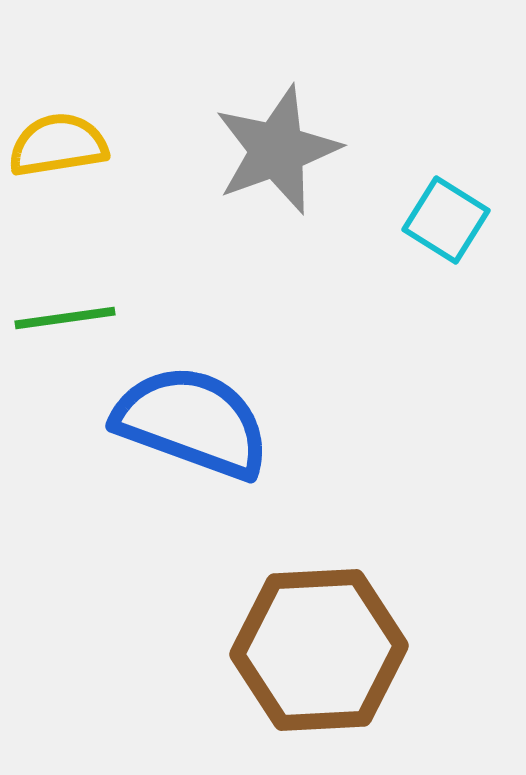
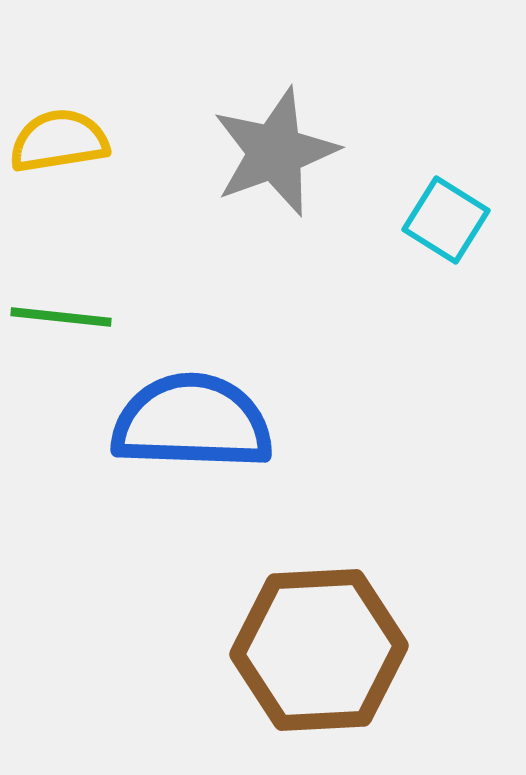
yellow semicircle: moved 1 px right, 4 px up
gray star: moved 2 px left, 2 px down
green line: moved 4 px left, 1 px up; rotated 14 degrees clockwise
blue semicircle: rotated 18 degrees counterclockwise
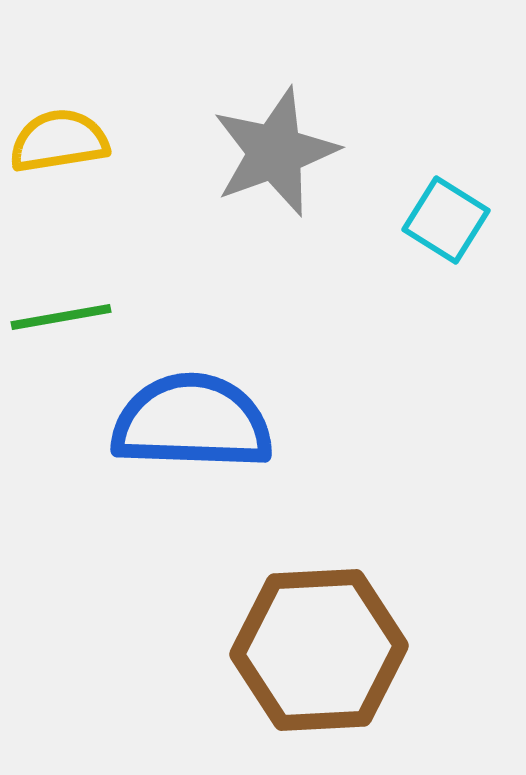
green line: rotated 16 degrees counterclockwise
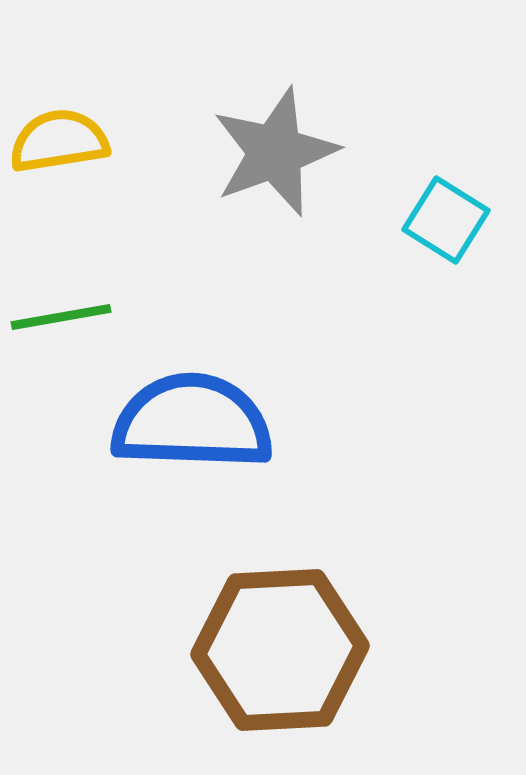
brown hexagon: moved 39 px left
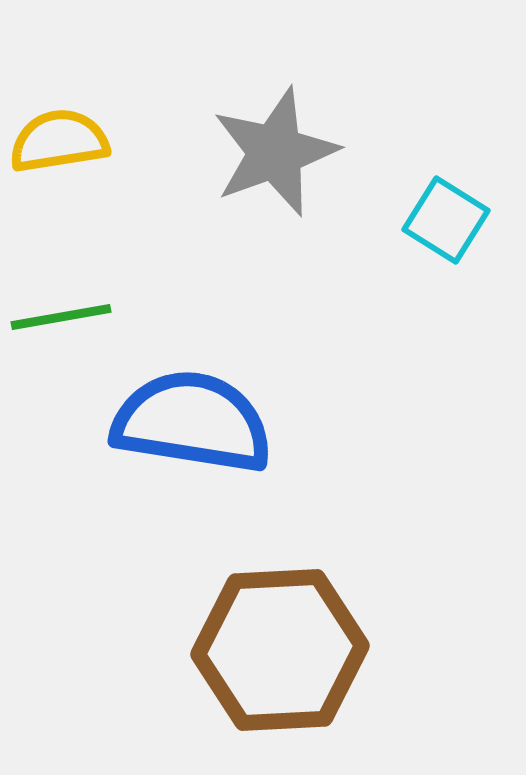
blue semicircle: rotated 7 degrees clockwise
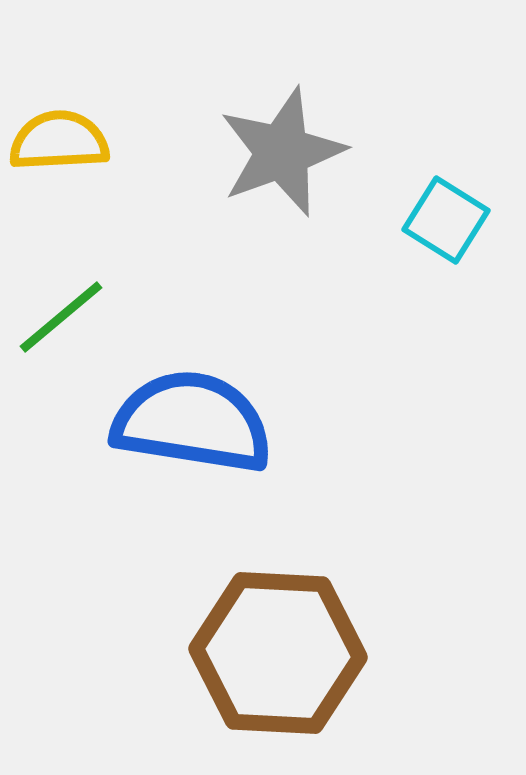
yellow semicircle: rotated 6 degrees clockwise
gray star: moved 7 px right
green line: rotated 30 degrees counterclockwise
brown hexagon: moved 2 px left, 3 px down; rotated 6 degrees clockwise
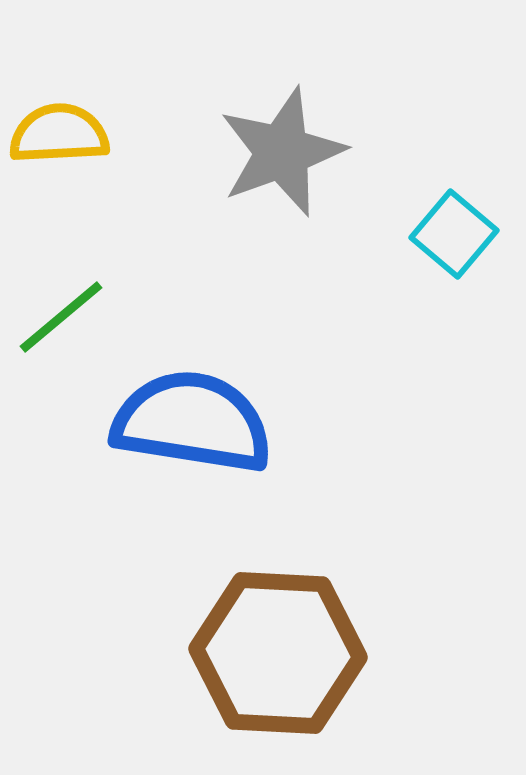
yellow semicircle: moved 7 px up
cyan square: moved 8 px right, 14 px down; rotated 8 degrees clockwise
